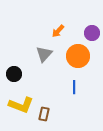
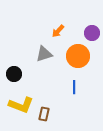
gray triangle: rotated 30 degrees clockwise
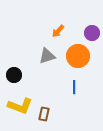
gray triangle: moved 3 px right, 2 px down
black circle: moved 1 px down
yellow L-shape: moved 1 px left, 1 px down
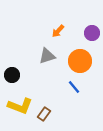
orange circle: moved 2 px right, 5 px down
black circle: moved 2 px left
blue line: rotated 40 degrees counterclockwise
brown rectangle: rotated 24 degrees clockwise
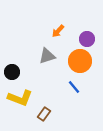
purple circle: moved 5 px left, 6 px down
black circle: moved 3 px up
yellow L-shape: moved 8 px up
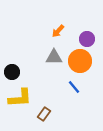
gray triangle: moved 7 px right, 1 px down; rotated 18 degrees clockwise
yellow L-shape: rotated 25 degrees counterclockwise
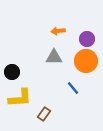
orange arrow: rotated 40 degrees clockwise
orange circle: moved 6 px right
blue line: moved 1 px left, 1 px down
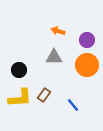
orange arrow: rotated 24 degrees clockwise
purple circle: moved 1 px down
orange circle: moved 1 px right, 4 px down
black circle: moved 7 px right, 2 px up
blue line: moved 17 px down
brown rectangle: moved 19 px up
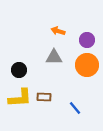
brown rectangle: moved 2 px down; rotated 56 degrees clockwise
blue line: moved 2 px right, 3 px down
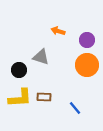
gray triangle: moved 13 px left; rotated 18 degrees clockwise
